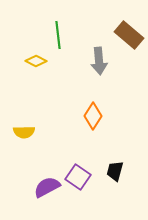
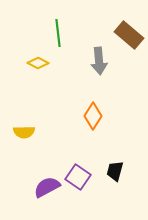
green line: moved 2 px up
yellow diamond: moved 2 px right, 2 px down
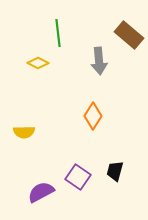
purple semicircle: moved 6 px left, 5 px down
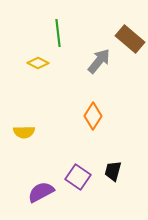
brown rectangle: moved 1 px right, 4 px down
gray arrow: rotated 136 degrees counterclockwise
black trapezoid: moved 2 px left
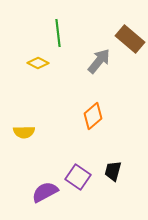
orange diamond: rotated 16 degrees clockwise
purple semicircle: moved 4 px right
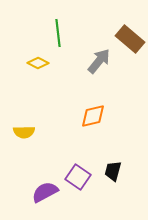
orange diamond: rotated 28 degrees clockwise
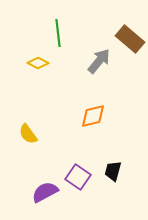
yellow semicircle: moved 4 px right, 2 px down; rotated 55 degrees clockwise
